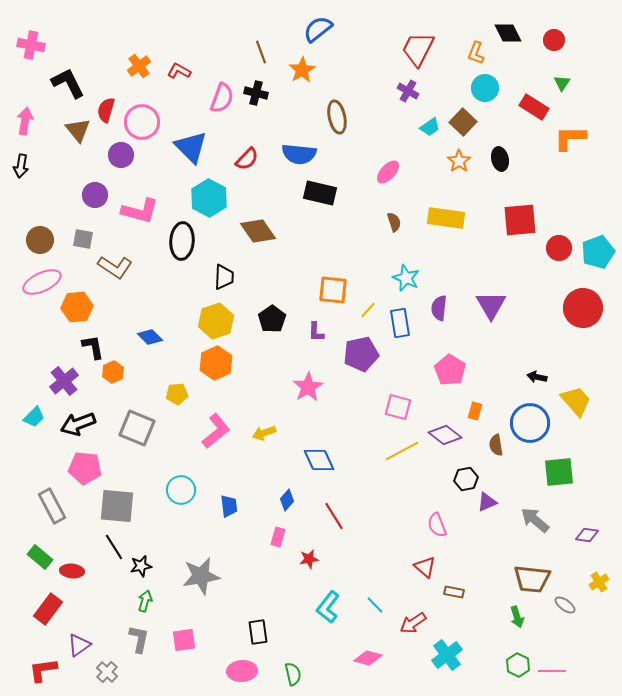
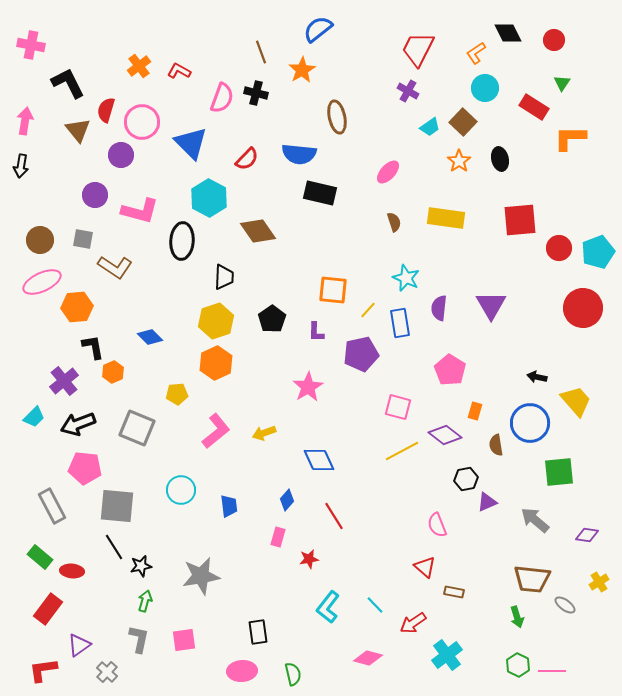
orange L-shape at (476, 53): rotated 35 degrees clockwise
blue triangle at (191, 147): moved 4 px up
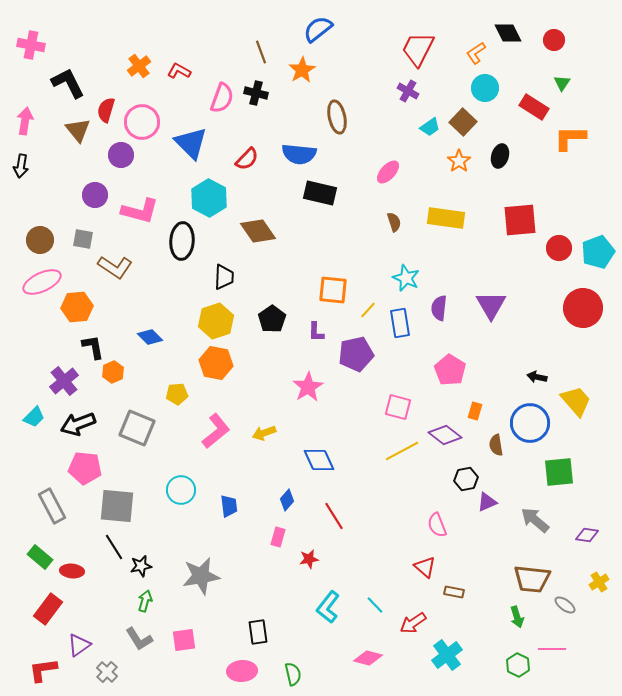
black ellipse at (500, 159): moved 3 px up; rotated 30 degrees clockwise
purple pentagon at (361, 354): moved 5 px left
orange hexagon at (216, 363): rotated 24 degrees counterclockwise
gray L-shape at (139, 639): rotated 136 degrees clockwise
pink line at (552, 671): moved 22 px up
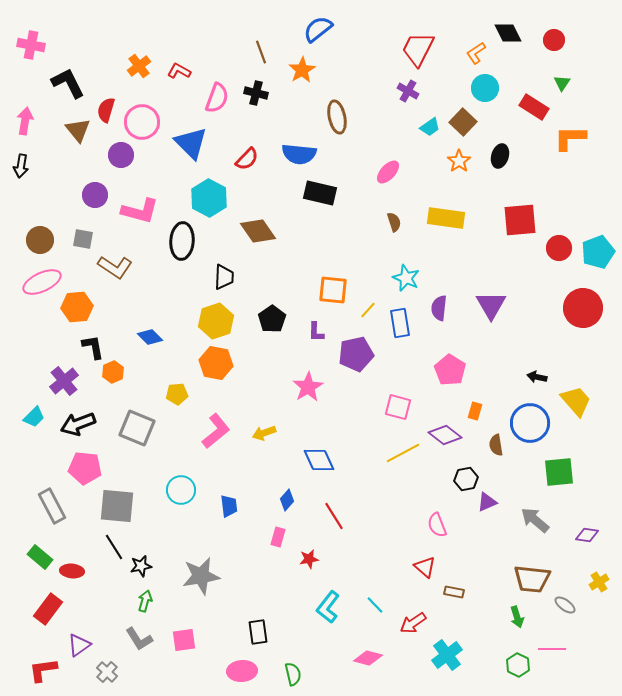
pink semicircle at (222, 98): moved 5 px left
yellow line at (402, 451): moved 1 px right, 2 px down
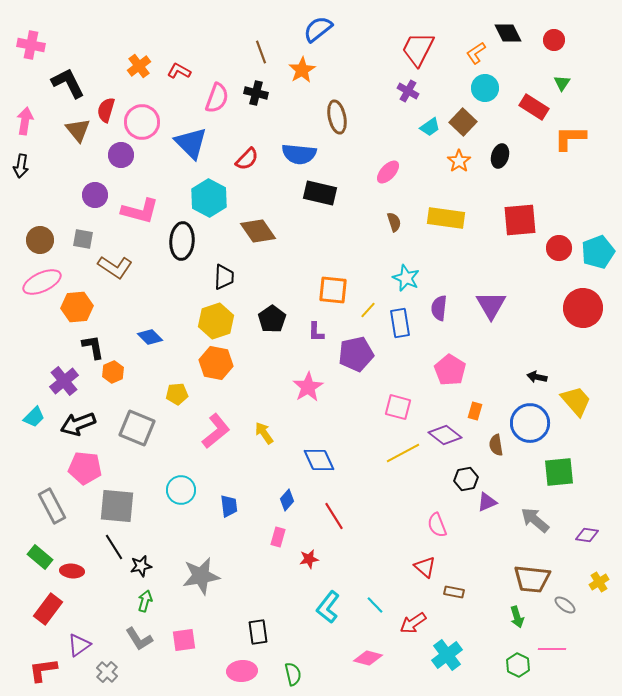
yellow arrow at (264, 433): rotated 75 degrees clockwise
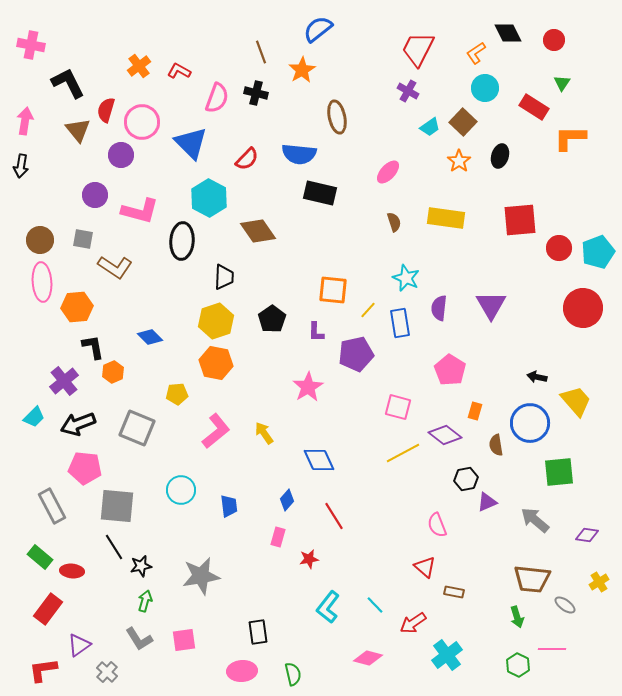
pink ellipse at (42, 282): rotated 69 degrees counterclockwise
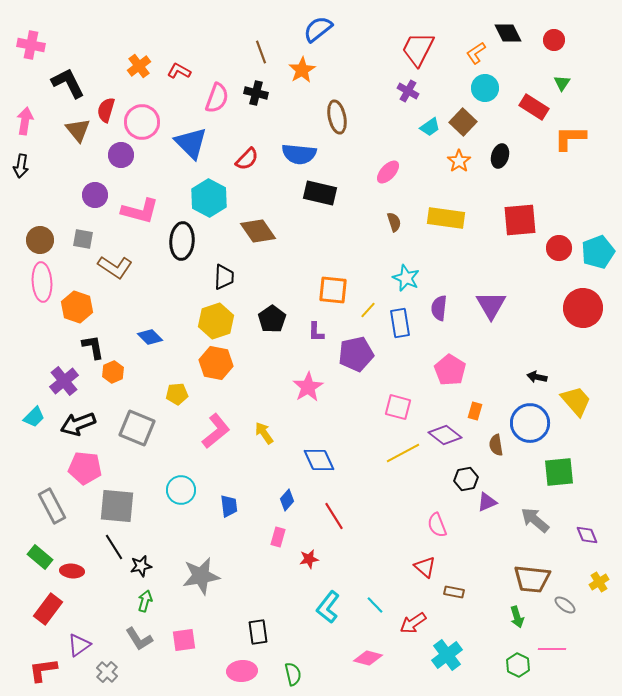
orange hexagon at (77, 307): rotated 24 degrees clockwise
purple diamond at (587, 535): rotated 60 degrees clockwise
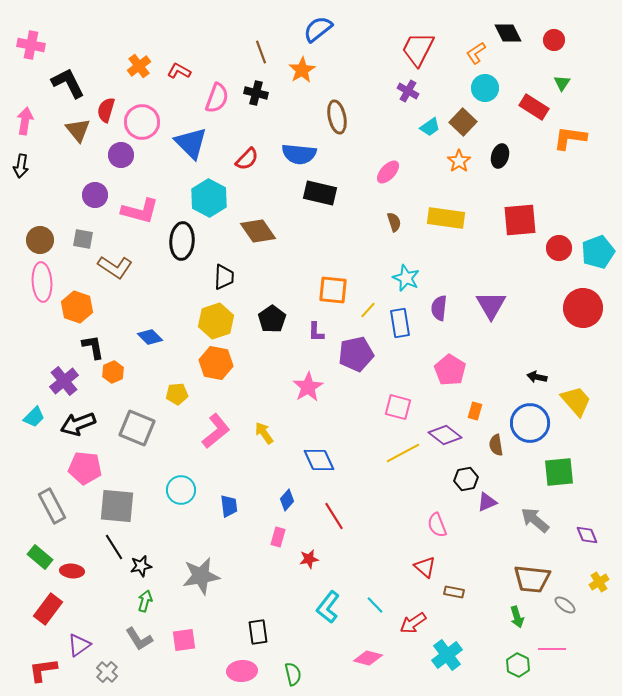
orange L-shape at (570, 138): rotated 8 degrees clockwise
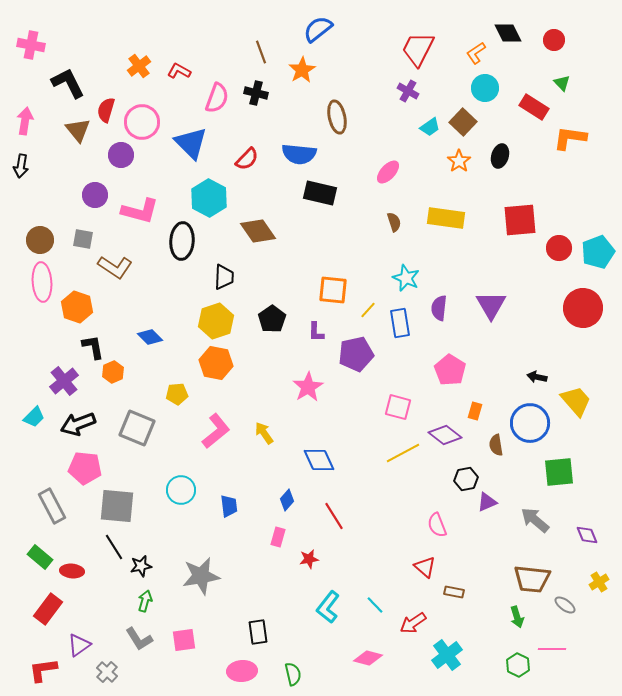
green triangle at (562, 83): rotated 18 degrees counterclockwise
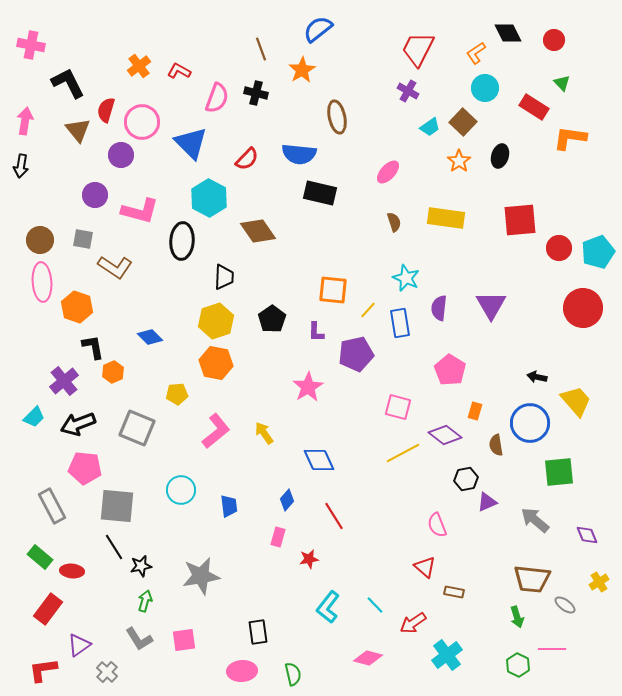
brown line at (261, 52): moved 3 px up
